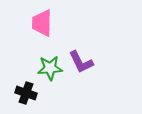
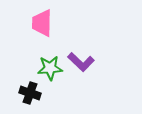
purple L-shape: rotated 20 degrees counterclockwise
black cross: moved 4 px right
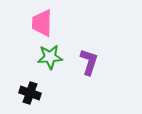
purple L-shape: moved 8 px right; rotated 116 degrees counterclockwise
green star: moved 11 px up
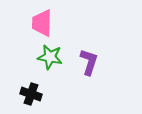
green star: rotated 15 degrees clockwise
black cross: moved 1 px right, 1 px down
